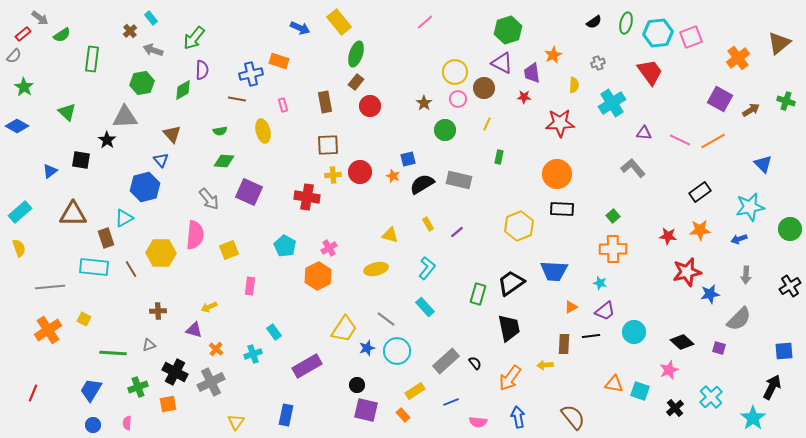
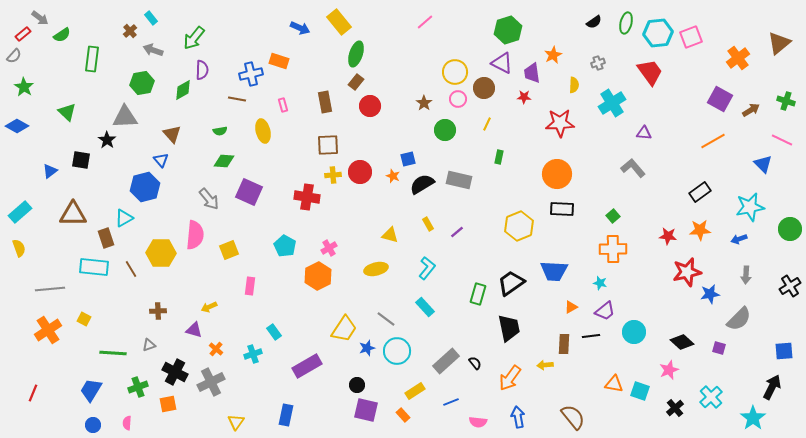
pink line at (680, 140): moved 102 px right
gray line at (50, 287): moved 2 px down
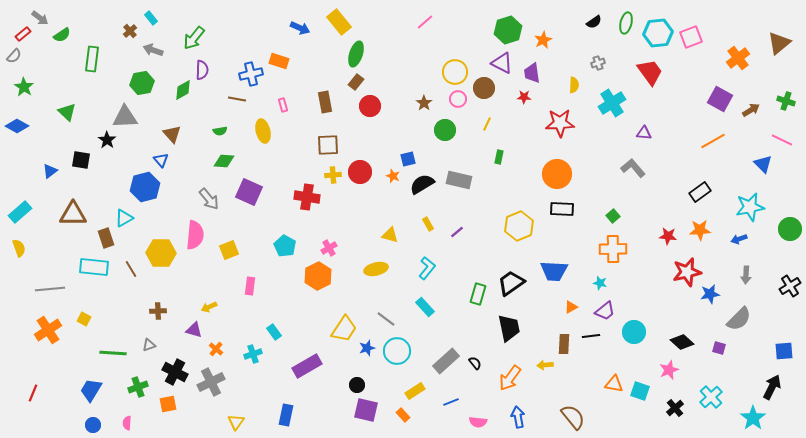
orange star at (553, 55): moved 10 px left, 15 px up
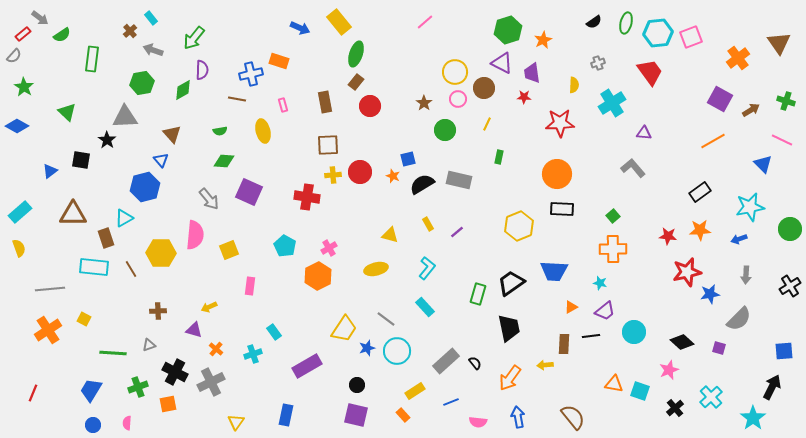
brown triangle at (779, 43): rotated 25 degrees counterclockwise
purple square at (366, 410): moved 10 px left, 5 px down
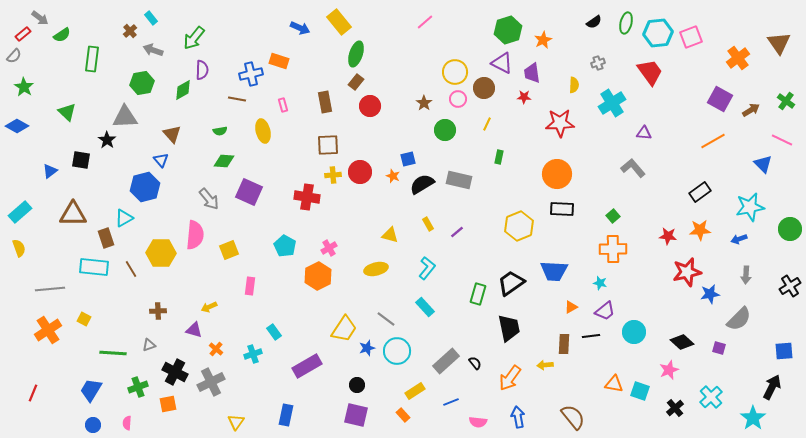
green cross at (786, 101): rotated 18 degrees clockwise
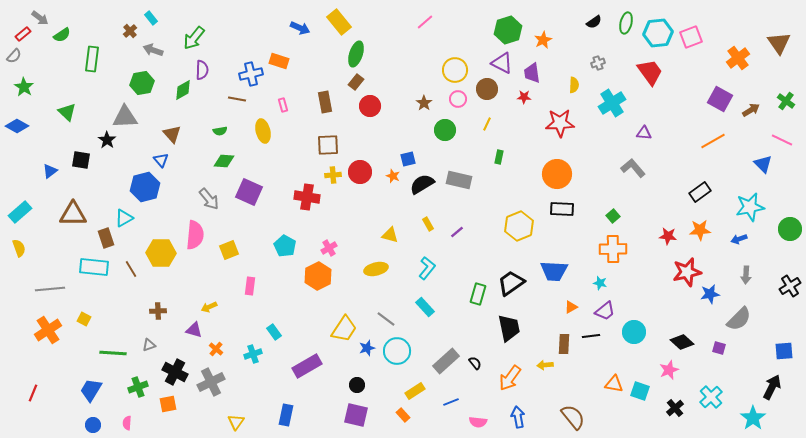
yellow circle at (455, 72): moved 2 px up
brown circle at (484, 88): moved 3 px right, 1 px down
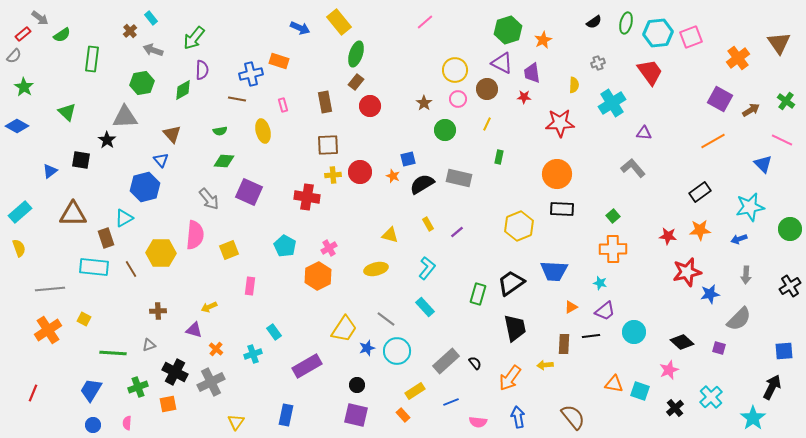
gray rectangle at (459, 180): moved 2 px up
black trapezoid at (509, 328): moved 6 px right
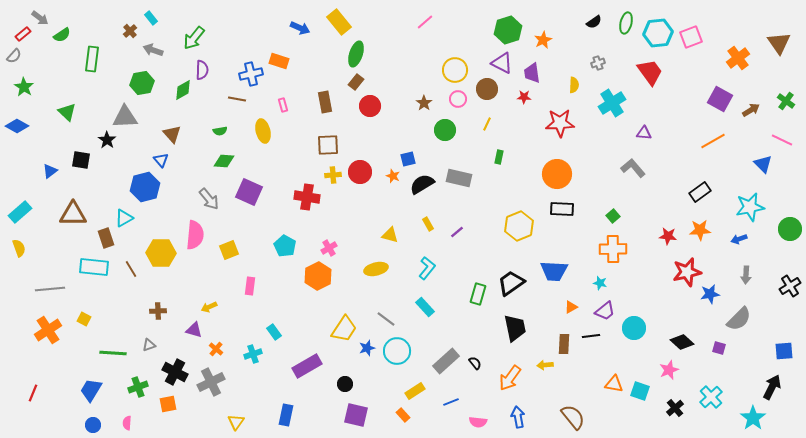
cyan circle at (634, 332): moved 4 px up
black circle at (357, 385): moved 12 px left, 1 px up
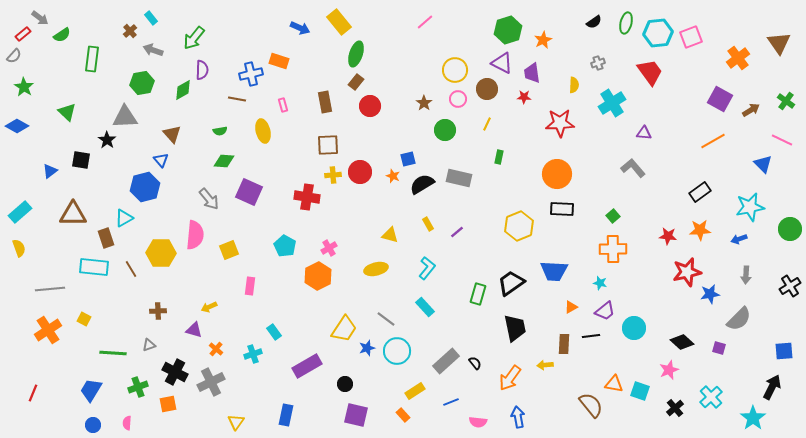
brown semicircle at (573, 417): moved 18 px right, 12 px up
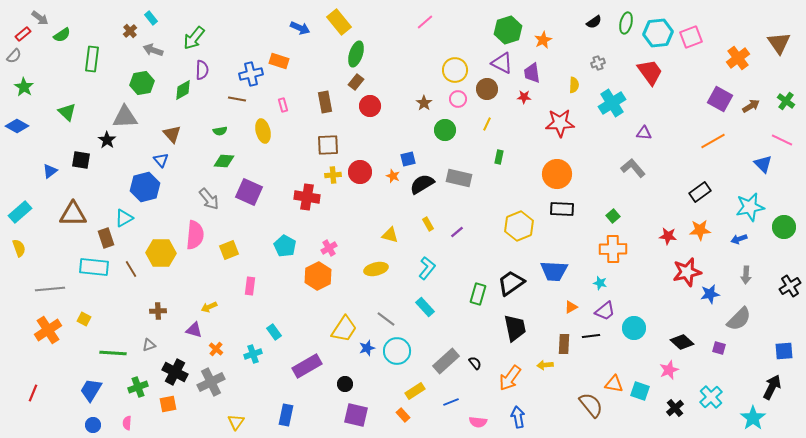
brown arrow at (751, 110): moved 4 px up
green circle at (790, 229): moved 6 px left, 2 px up
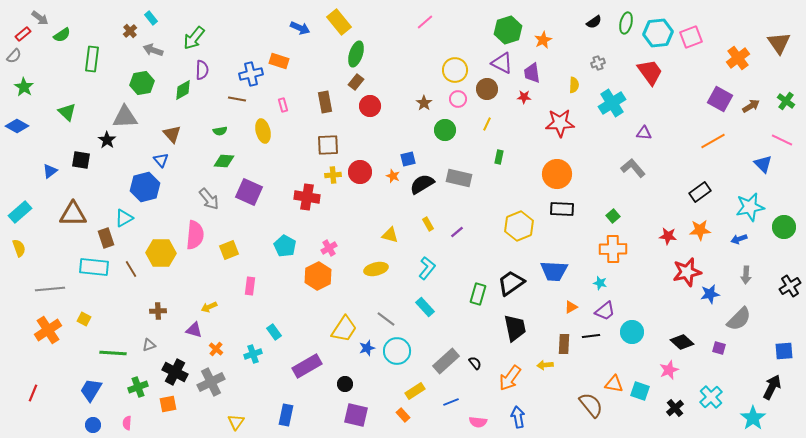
cyan circle at (634, 328): moved 2 px left, 4 px down
